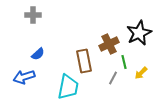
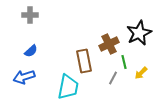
gray cross: moved 3 px left
blue semicircle: moved 7 px left, 3 px up
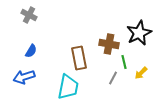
gray cross: moved 1 px left; rotated 28 degrees clockwise
brown cross: rotated 36 degrees clockwise
blue semicircle: rotated 16 degrees counterclockwise
brown rectangle: moved 5 px left, 3 px up
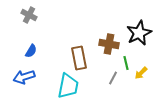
green line: moved 2 px right, 1 px down
cyan trapezoid: moved 1 px up
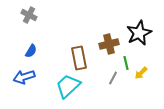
brown cross: rotated 24 degrees counterclockwise
cyan trapezoid: rotated 144 degrees counterclockwise
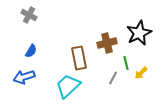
brown cross: moved 2 px left, 1 px up
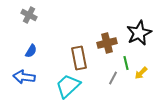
blue arrow: rotated 25 degrees clockwise
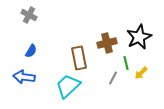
black star: moved 4 px down
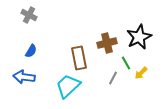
green line: rotated 16 degrees counterclockwise
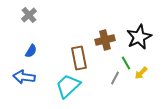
gray cross: rotated 21 degrees clockwise
brown cross: moved 2 px left, 3 px up
gray line: moved 2 px right
